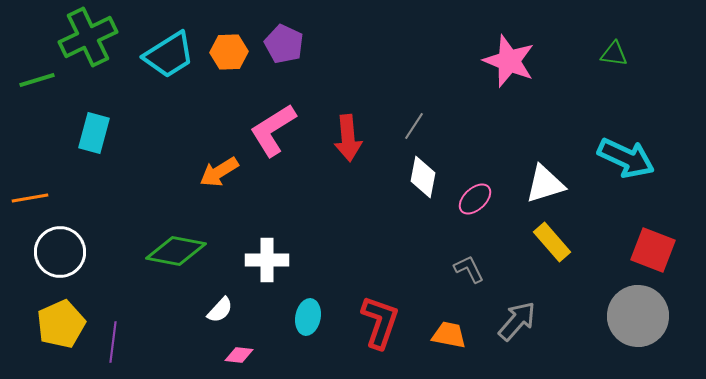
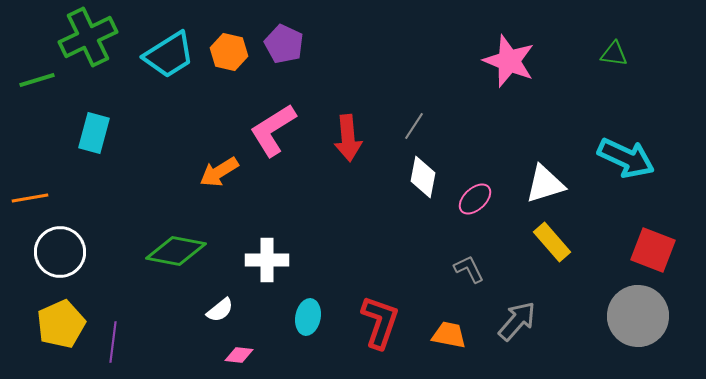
orange hexagon: rotated 15 degrees clockwise
white semicircle: rotated 8 degrees clockwise
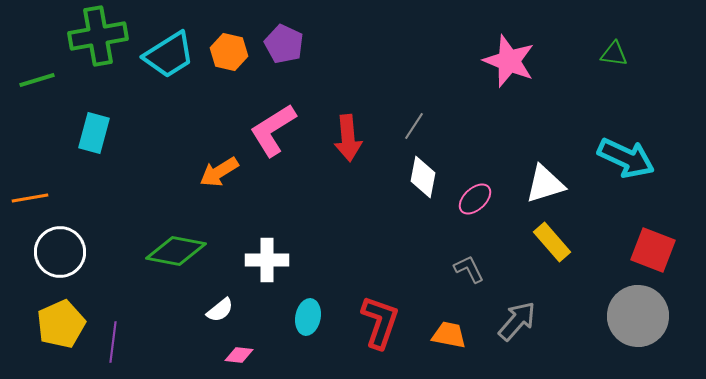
green cross: moved 10 px right, 1 px up; rotated 16 degrees clockwise
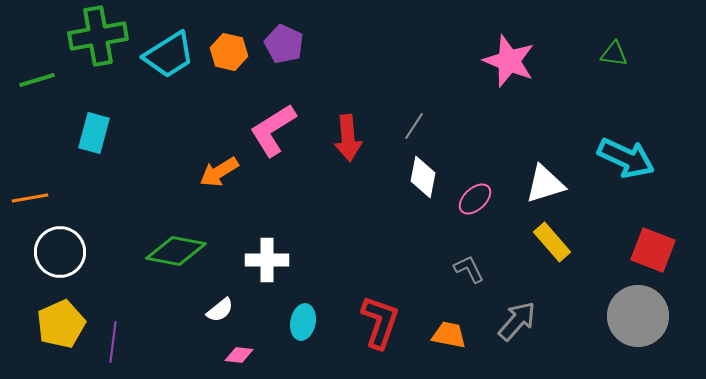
cyan ellipse: moved 5 px left, 5 px down
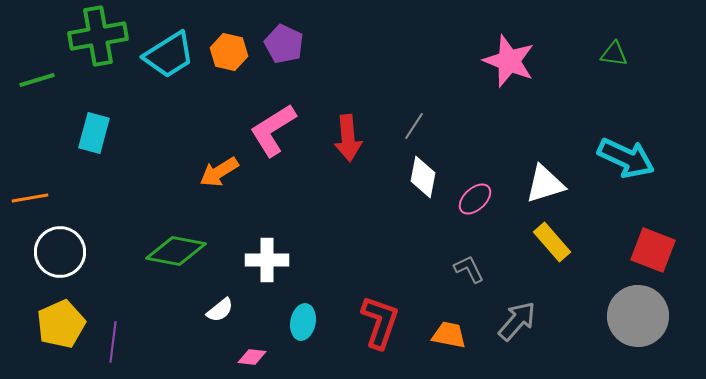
pink diamond: moved 13 px right, 2 px down
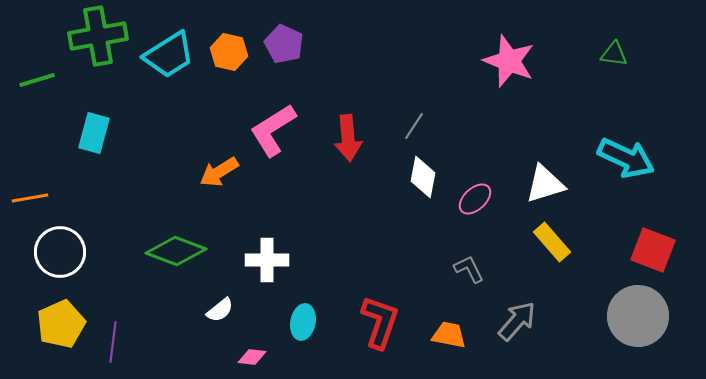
green diamond: rotated 10 degrees clockwise
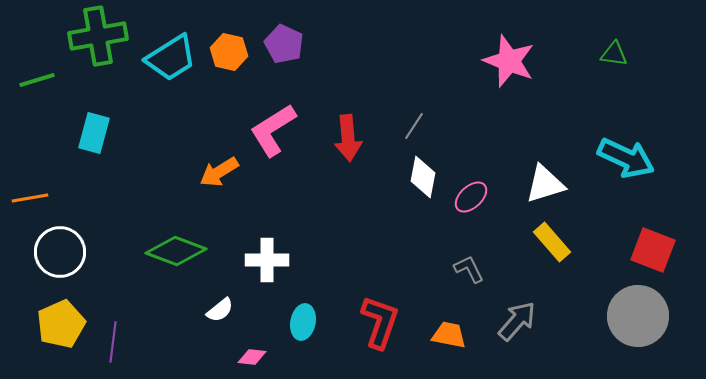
cyan trapezoid: moved 2 px right, 3 px down
pink ellipse: moved 4 px left, 2 px up
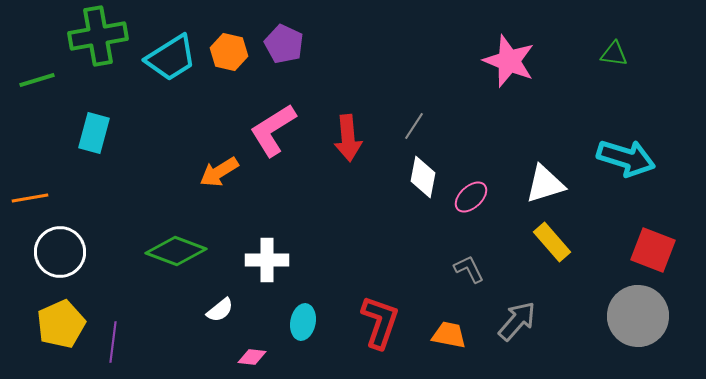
cyan arrow: rotated 8 degrees counterclockwise
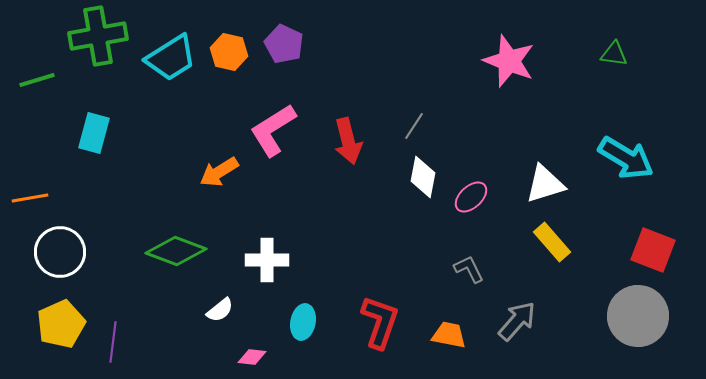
red arrow: moved 3 px down; rotated 9 degrees counterclockwise
cyan arrow: rotated 14 degrees clockwise
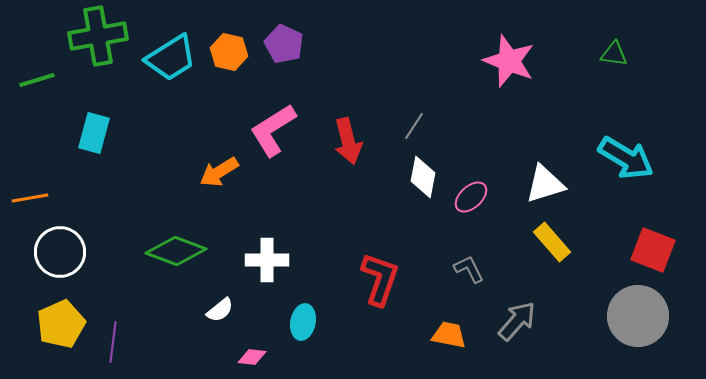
red L-shape: moved 43 px up
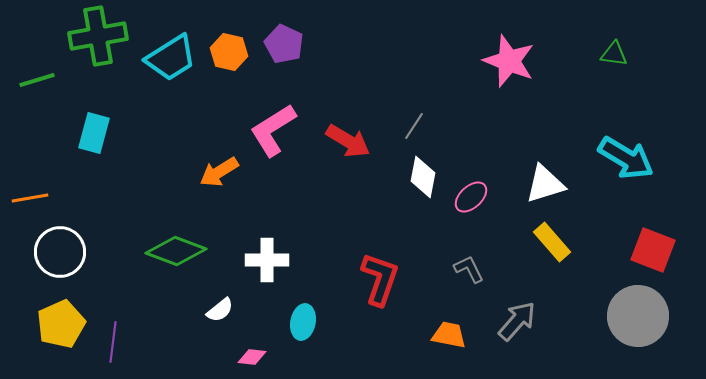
red arrow: rotated 45 degrees counterclockwise
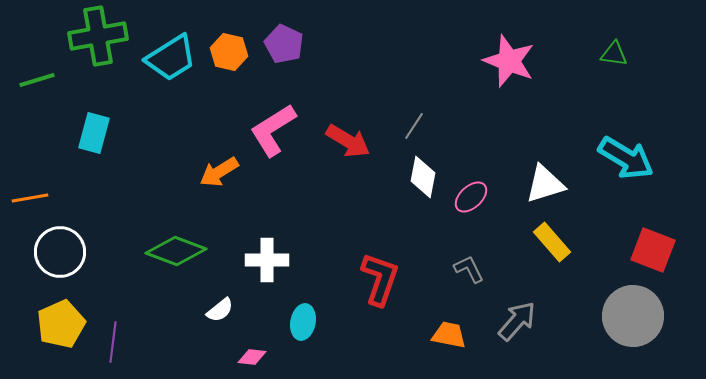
gray circle: moved 5 px left
